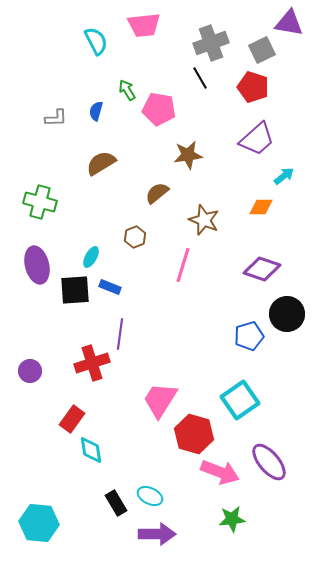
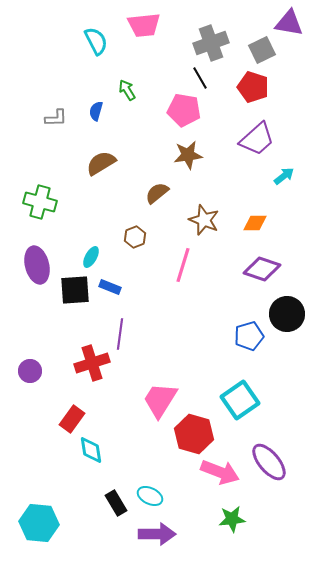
pink pentagon at (159, 109): moved 25 px right, 1 px down
orange diamond at (261, 207): moved 6 px left, 16 px down
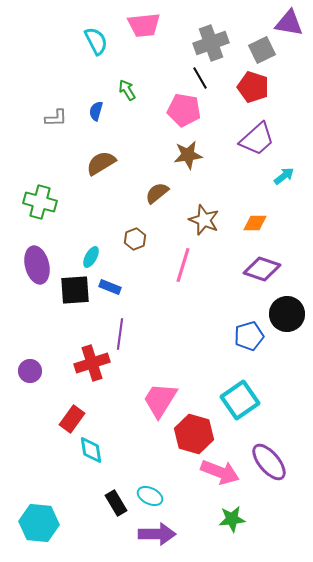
brown hexagon at (135, 237): moved 2 px down
